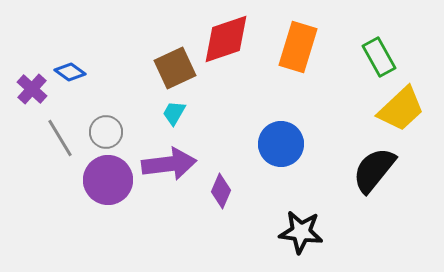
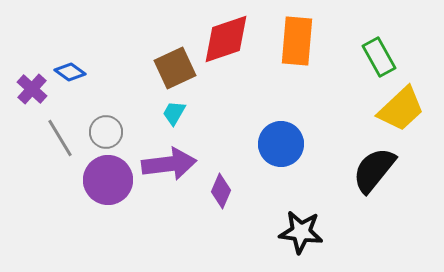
orange rectangle: moved 1 px left, 6 px up; rotated 12 degrees counterclockwise
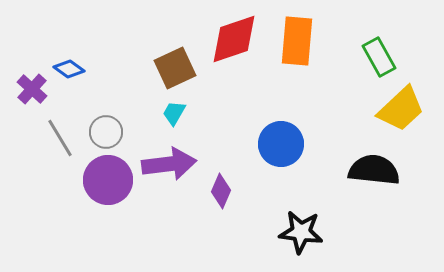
red diamond: moved 8 px right
blue diamond: moved 1 px left, 3 px up
black semicircle: rotated 57 degrees clockwise
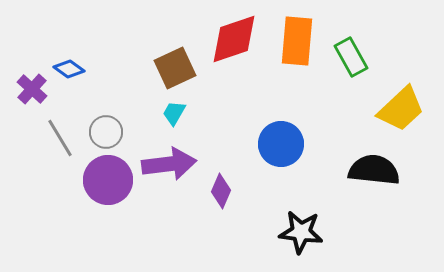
green rectangle: moved 28 px left
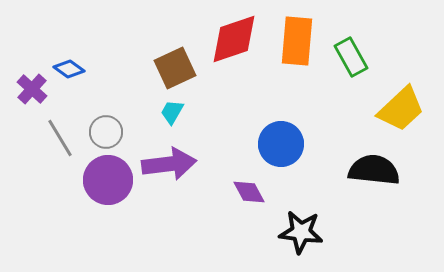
cyan trapezoid: moved 2 px left, 1 px up
purple diamond: moved 28 px right, 1 px down; rotated 52 degrees counterclockwise
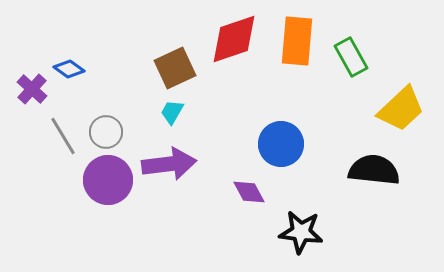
gray line: moved 3 px right, 2 px up
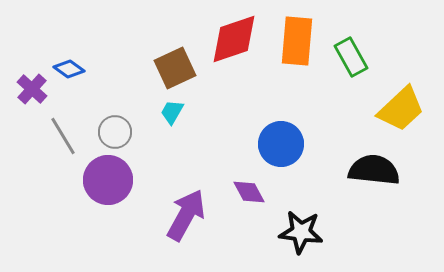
gray circle: moved 9 px right
purple arrow: moved 17 px right, 51 px down; rotated 54 degrees counterclockwise
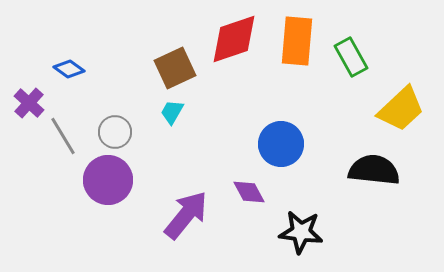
purple cross: moved 3 px left, 14 px down
purple arrow: rotated 10 degrees clockwise
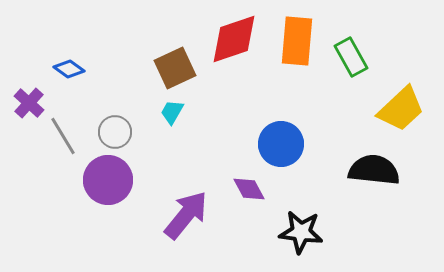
purple diamond: moved 3 px up
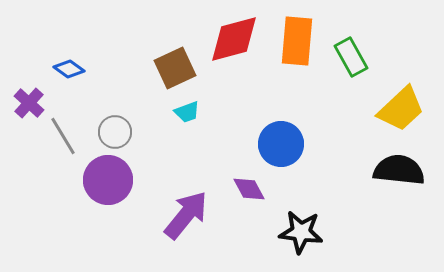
red diamond: rotated 4 degrees clockwise
cyan trapezoid: moved 15 px right; rotated 140 degrees counterclockwise
black semicircle: moved 25 px right
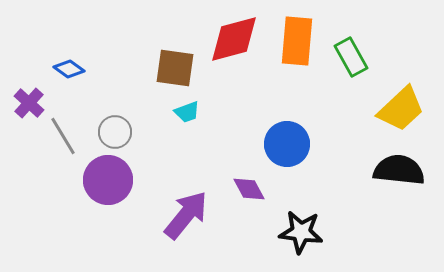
brown square: rotated 33 degrees clockwise
blue circle: moved 6 px right
